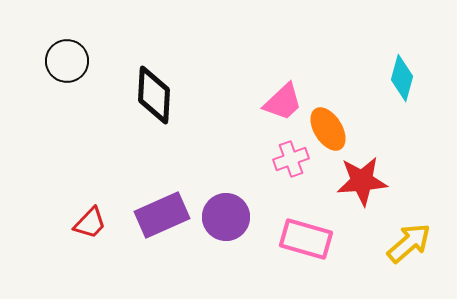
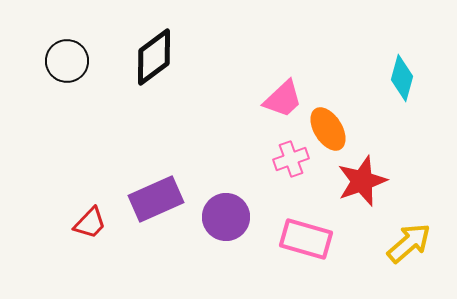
black diamond: moved 38 px up; rotated 50 degrees clockwise
pink trapezoid: moved 3 px up
red star: rotated 15 degrees counterclockwise
purple rectangle: moved 6 px left, 16 px up
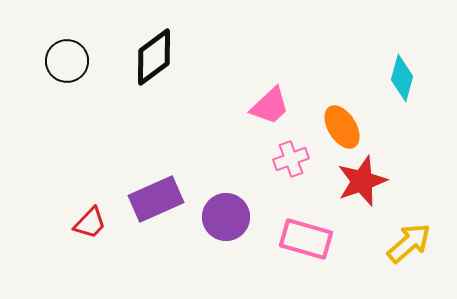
pink trapezoid: moved 13 px left, 7 px down
orange ellipse: moved 14 px right, 2 px up
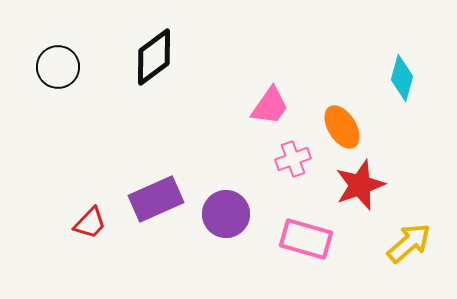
black circle: moved 9 px left, 6 px down
pink trapezoid: rotated 12 degrees counterclockwise
pink cross: moved 2 px right
red star: moved 2 px left, 4 px down
purple circle: moved 3 px up
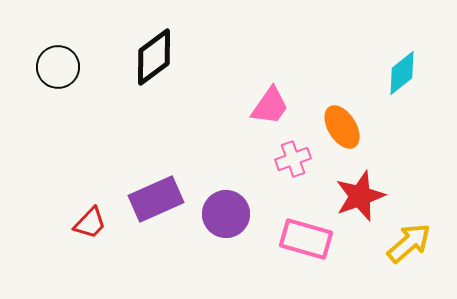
cyan diamond: moved 5 px up; rotated 36 degrees clockwise
red star: moved 11 px down
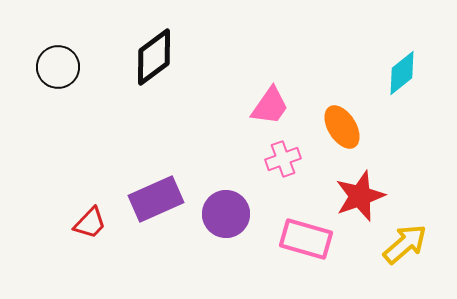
pink cross: moved 10 px left
yellow arrow: moved 4 px left, 1 px down
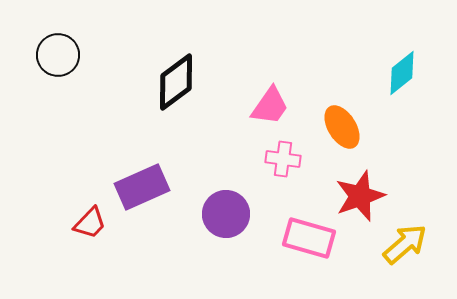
black diamond: moved 22 px right, 25 px down
black circle: moved 12 px up
pink cross: rotated 28 degrees clockwise
purple rectangle: moved 14 px left, 12 px up
pink rectangle: moved 3 px right, 1 px up
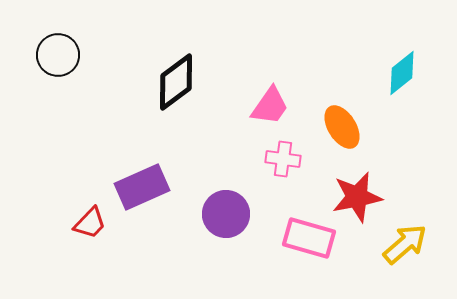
red star: moved 3 px left, 1 px down; rotated 9 degrees clockwise
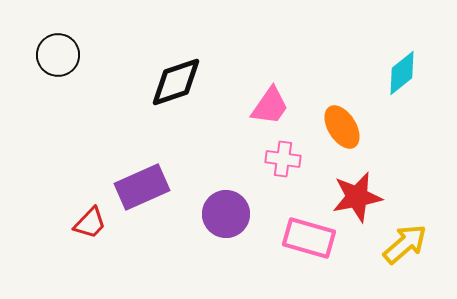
black diamond: rotated 18 degrees clockwise
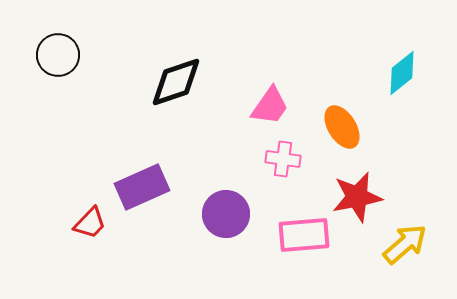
pink rectangle: moved 5 px left, 3 px up; rotated 21 degrees counterclockwise
